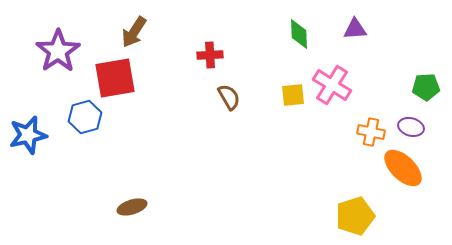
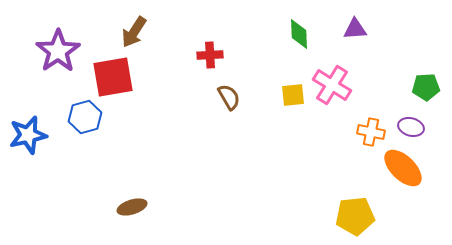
red square: moved 2 px left, 1 px up
yellow pentagon: rotated 12 degrees clockwise
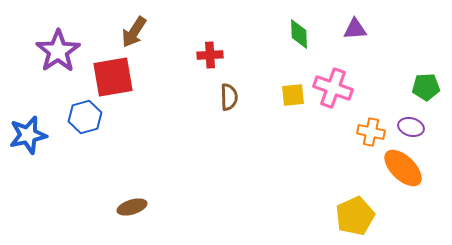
pink cross: moved 1 px right, 3 px down; rotated 12 degrees counterclockwise
brown semicircle: rotated 28 degrees clockwise
yellow pentagon: rotated 18 degrees counterclockwise
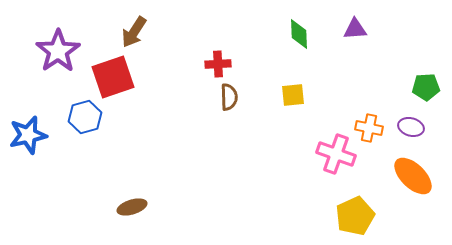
red cross: moved 8 px right, 9 px down
red square: rotated 9 degrees counterclockwise
pink cross: moved 3 px right, 66 px down
orange cross: moved 2 px left, 4 px up
orange ellipse: moved 10 px right, 8 px down
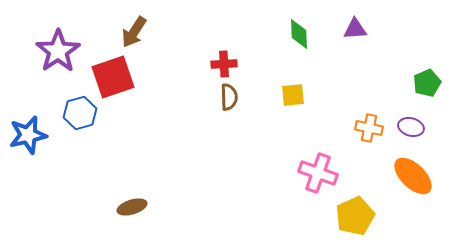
red cross: moved 6 px right
green pentagon: moved 1 px right, 4 px up; rotated 20 degrees counterclockwise
blue hexagon: moved 5 px left, 4 px up
pink cross: moved 18 px left, 19 px down
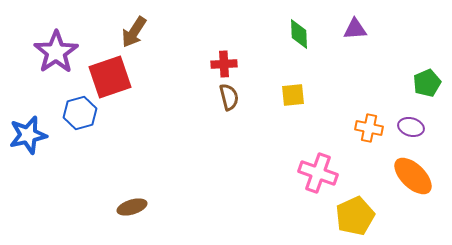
purple star: moved 2 px left, 1 px down
red square: moved 3 px left
brown semicircle: rotated 12 degrees counterclockwise
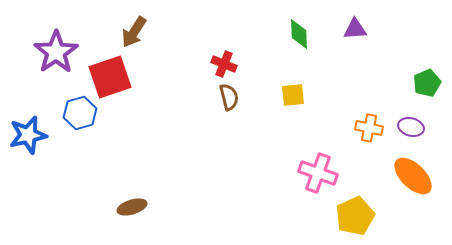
red cross: rotated 25 degrees clockwise
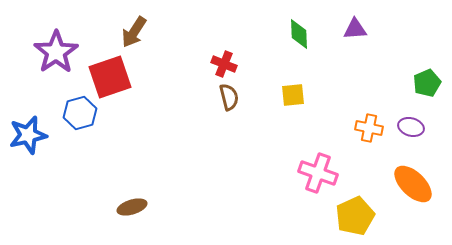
orange ellipse: moved 8 px down
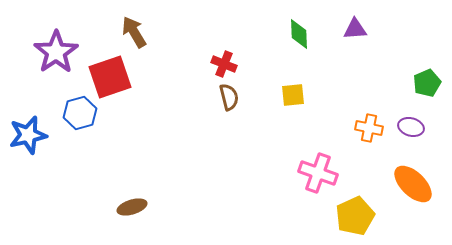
brown arrow: rotated 116 degrees clockwise
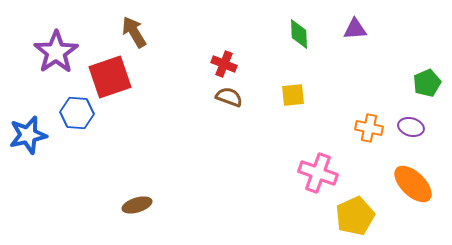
brown semicircle: rotated 56 degrees counterclockwise
blue hexagon: moved 3 px left; rotated 20 degrees clockwise
brown ellipse: moved 5 px right, 2 px up
